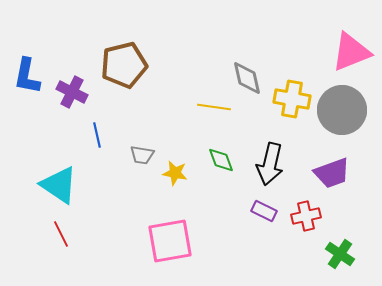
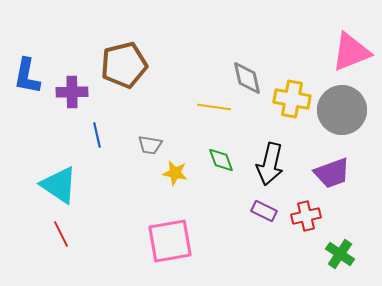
purple cross: rotated 28 degrees counterclockwise
gray trapezoid: moved 8 px right, 10 px up
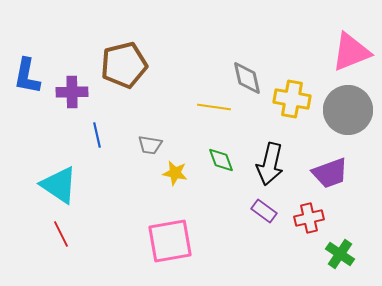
gray circle: moved 6 px right
purple trapezoid: moved 2 px left
purple rectangle: rotated 10 degrees clockwise
red cross: moved 3 px right, 2 px down
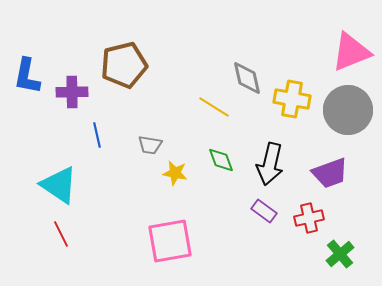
yellow line: rotated 24 degrees clockwise
green cross: rotated 16 degrees clockwise
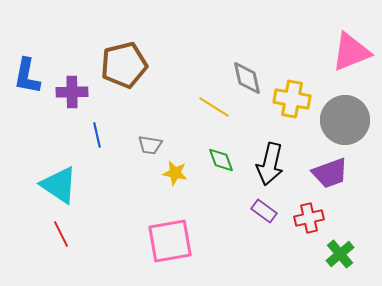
gray circle: moved 3 px left, 10 px down
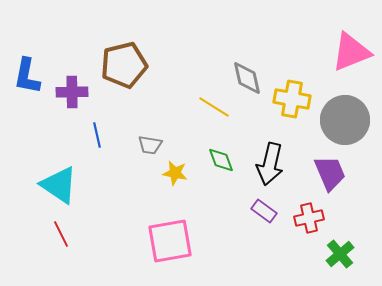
purple trapezoid: rotated 93 degrees counterclockwise
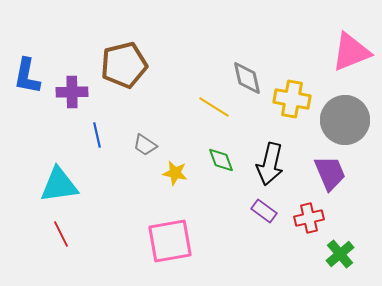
gray trapezoid: moved 5 px left; rotated 25 degrees clockwise
cyan triangle: rotated 42 degrees counterclockwise
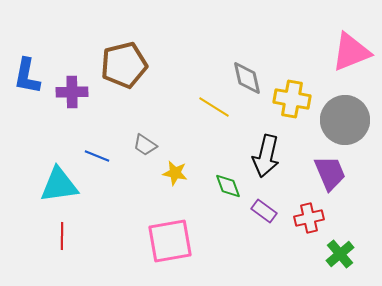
blue line: moved 21 px down; rotated 55 degrees counterclockwise
green diamond: moved 7 px right, 26 px down
black arrow: moved 4 px left, 8 px up
red line: moved 1 px right, 2 px down; rotated 28 degrees clockwise
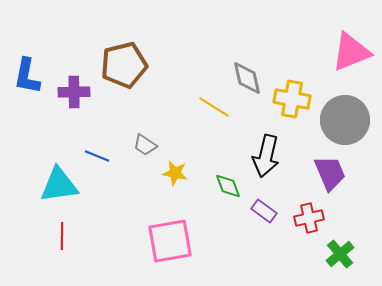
purple cross: moved 2 px right
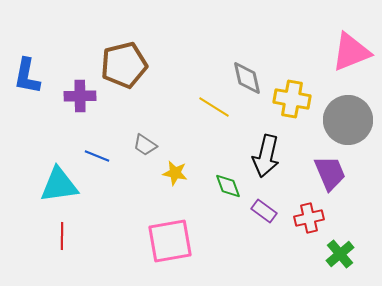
purple cross: moved 6 px right, 4 px down
gray circle: moved 3 px right
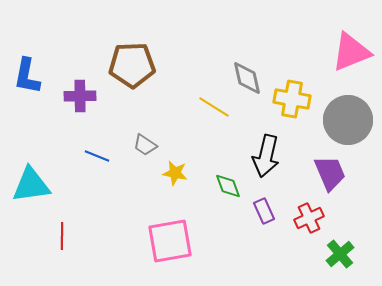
brown pentagon: moved 8 px right; rotated 12 degrees clockwise
cyan triangle: moved 28 px left
purple rectangle: rotated 30 degrees clockwise
red cross: rotated 12 degrees counterclockwise
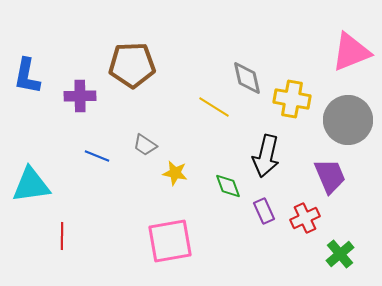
purple trapezoid: moved 3 px down
red cross: moved 4 px left
